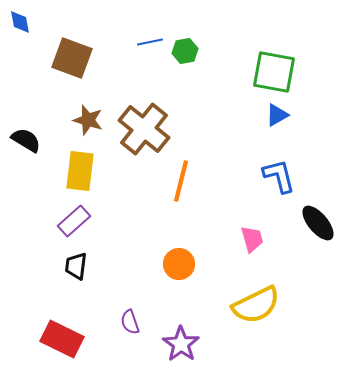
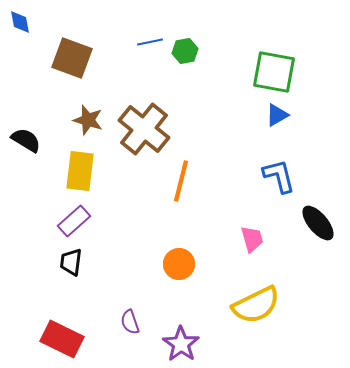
black trapezoid: moved 5 px left, 4 px up
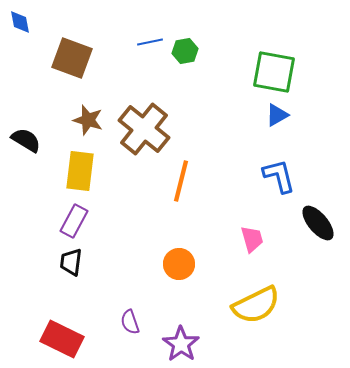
purple rectangle: rotated 20 degrees counterclockwise
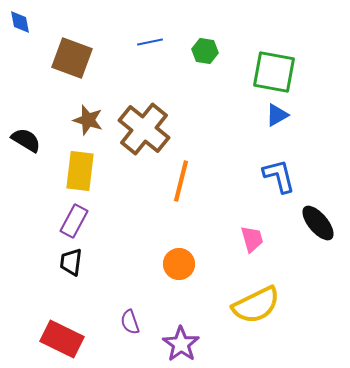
green hexagon: moved 20 px right; rotated 20 degrees clockwise
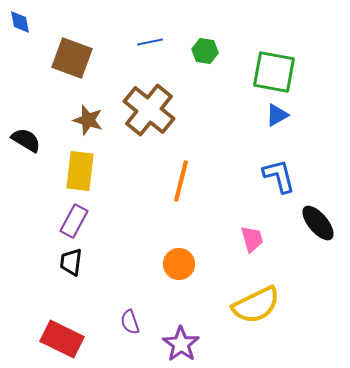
brown cross: moved 5 px right, 19 px up
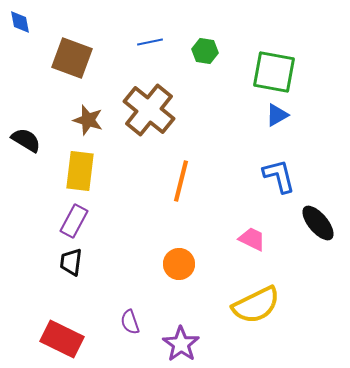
pink trapezoid: rotated 48 degrees counterclockwise
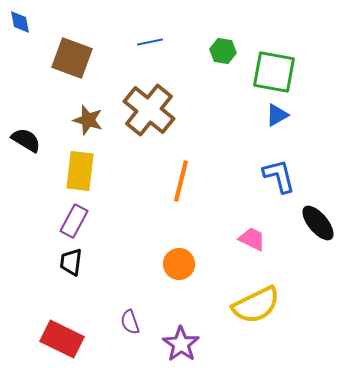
green hexagon: moved 18 px right
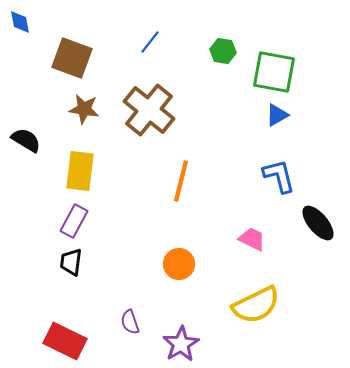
blue line: rotated 40 degrees counterclockwise
brown star: moved 4 px left, 11 px up; rotated 8 degrees counterclockwise
red rectangle: moved 3 px right, 2 px down
purple star: rotated 6 degrees clockwise
